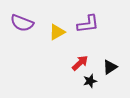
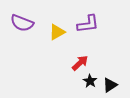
black triangle: moved 18 px down
black star: rotated 24 degrees counterclockwise
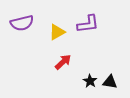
purple semicircle: rotated 35 degrees counterclockwise
red arrow: moved 17 px left, 1 px up
black triangle: moved 3 px up; rotated 42 degrees clockwise
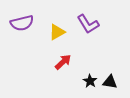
purple L-shape: rotated 65 degrees clockwise
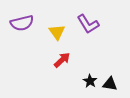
yellow triangle: rotated 36 degrees counterclockwise
red arrow: moved 1 px left, 2 px up
black triangle: moved 2 px down
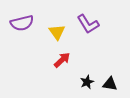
black star: moved 3 px left, 1 px down; rotated 16 degrees clockwise
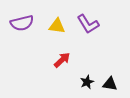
yellow triangle: moved 6 px up; rotated 48 degrees counterclockwise
